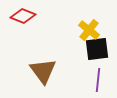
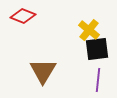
brown triangle: rotated 8 degrees clockwise
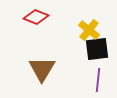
red diamond: moved 13 px right, 1 px down
brown triangle: moved 1 px left, 2 px up
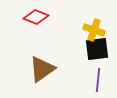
yellow cross: moved 5 px right; rotated 20 degrees counterclockwise
brown triangle: rotated 24 degrees clockwise
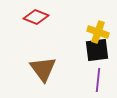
yellow cross: moved 4 px right, 2 px down
black square: moved 1 px down
brown triangle: moved 1 px right; rotated 32 degrees counterclockwise
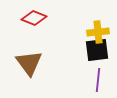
red diamond: moved 2 px left, 1 px down
yellow cross: rotated 25 degrees counterclockwise
brown triangle: moved 14 px left, 6 px up
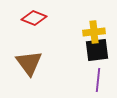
yellow cross: moved 4 px left
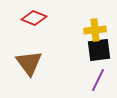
yellow cross: moved 1 px right, 2 px up
black square: moved 2 px right
purple line: rotated 20 degrees clockwise
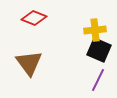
black square: rotated 30 degrees clockwise
